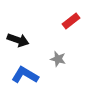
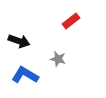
black arrow: moved 1 px right, 1 px down
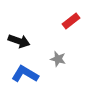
blue L-shape: moved 1 px up
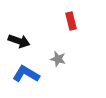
red rectangle: rotated 66 degrees counterclockwise
blue L-shape: moved 1 px right
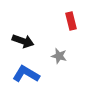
black arrow: moved 4 px right
gray star: moved 1 px right, 3 px up
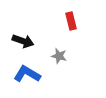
blue L-shape: moved 1 px right
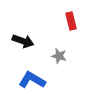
blue L-shape: moved 5 px right, 6 px down
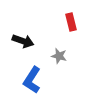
red rectangle: moved 1 px down
blue L-shape: rotated 88 degrees counterclockwise
